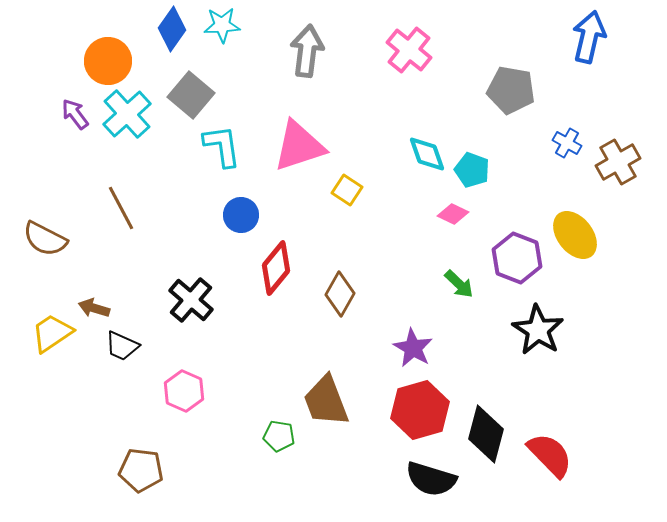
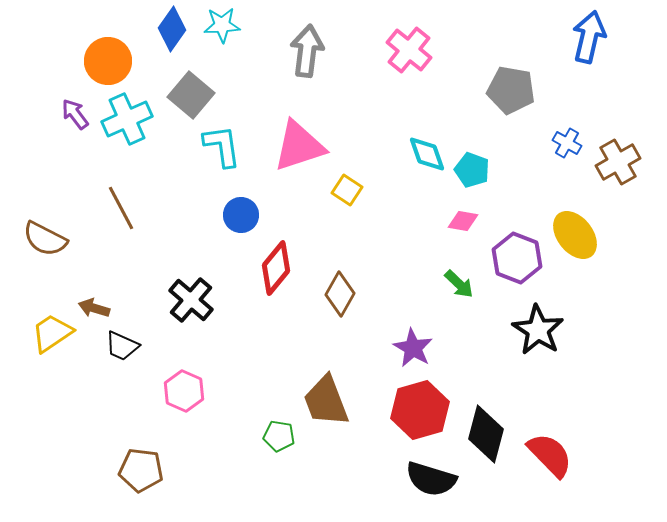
cyan cross: moved 5 px down; rotated 18 degrees clockwise
pink diamond: moved 10 px right, 7 px down; rotated 16 degrees counterclockwise
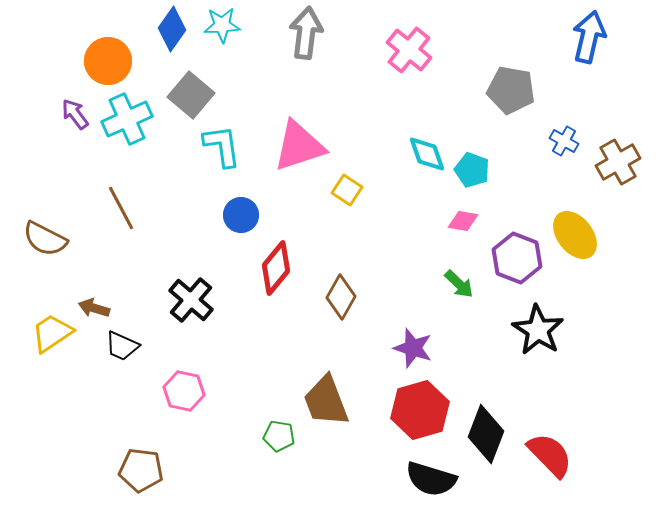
gray arrow: moved 1 px left, 18 px up
blue cross: moved 3 px left, 2 px up
brown diamond: moved 1 px right, 3 px down
purple star: rotated 12 degrees counterclockwise
pink hexagon: rotated 12 degrees counterclockwise
black diamond: rotated 6 degrees clockwise
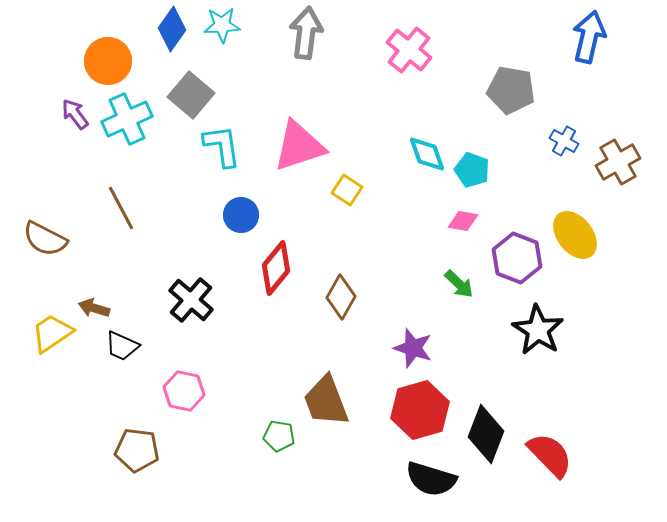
brown pentagon: moved 4 px left, 20 px up
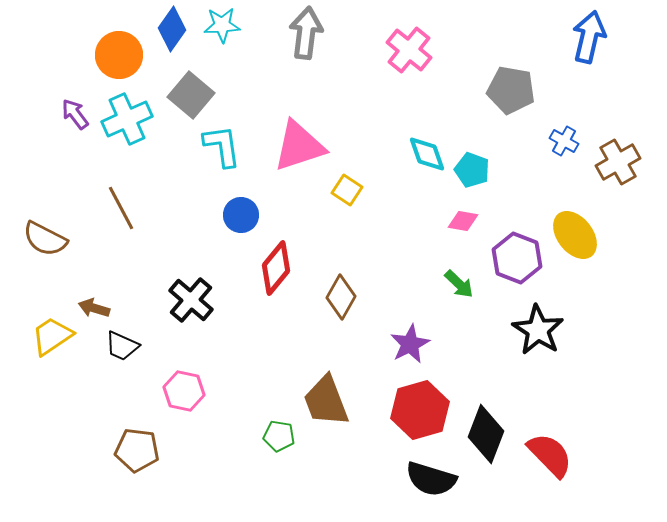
orange circle: moved 11 px right, 6 px up
yellow trapezoid: moved 3 px down
purple star: moved 3 px left, 4 px up; rotated 27 degrees clockwise
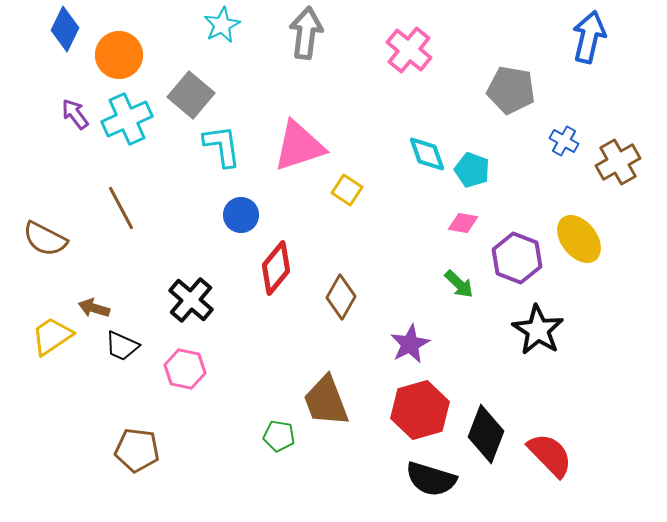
cyan star: rotated 24 degrees counterclockwise
blue diamond: moved 107 px left; rotated 9 degrees counterclockwise
pink diamond: moved 2 px down
yellow ellipse: moved 4 px right, 4 px down
pink hexagon: moved 1 px right, 22 px up
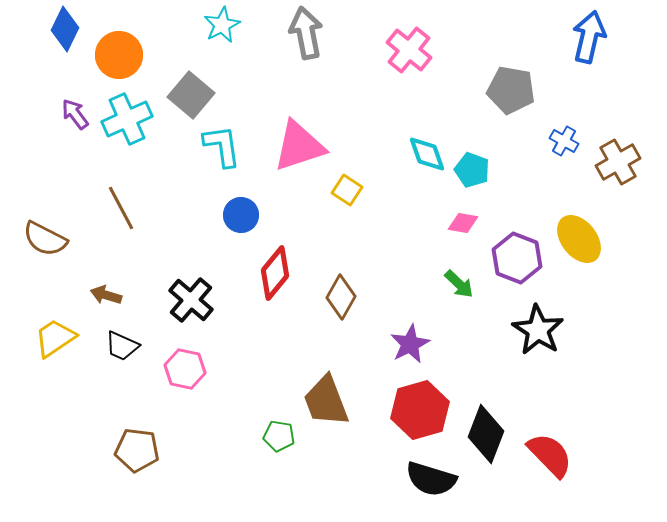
gray arrow: rotated 18 degrees counterclockwise
red diamond: moved 1 px left, 5 px down
brown arrow: moved 12 px right, 13 px up
yellow trapezoid: moved 3 px right, 2 px down
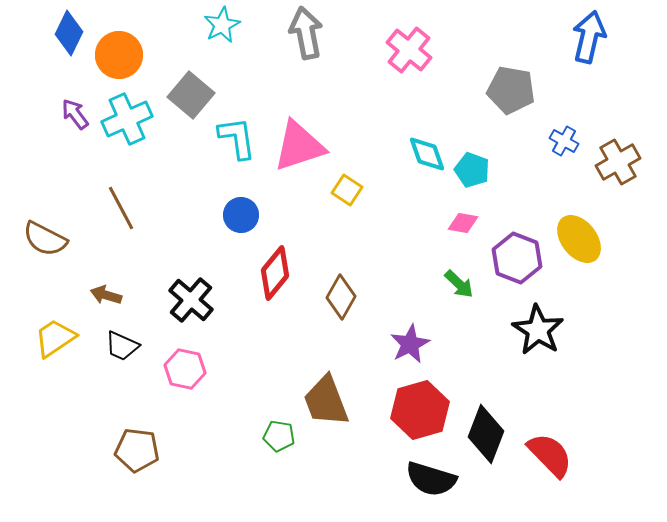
blue diamond: moved 4 px right, 4 px down
cyan L-shape: moved 15 px right, 8 px up
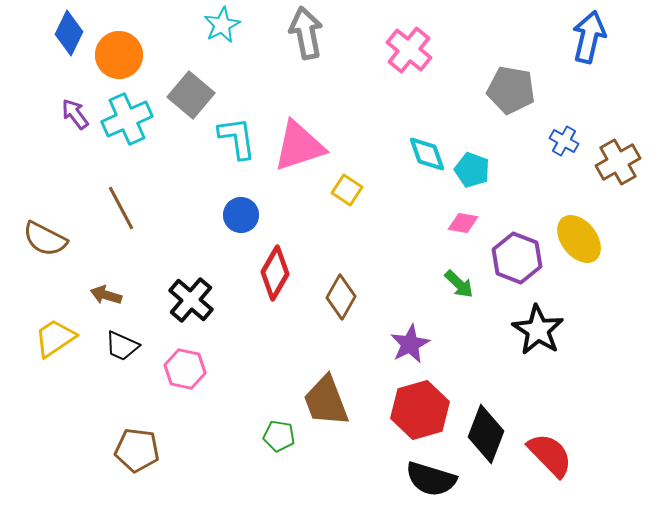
red diamond: rotated 10 degrees counterclockwise
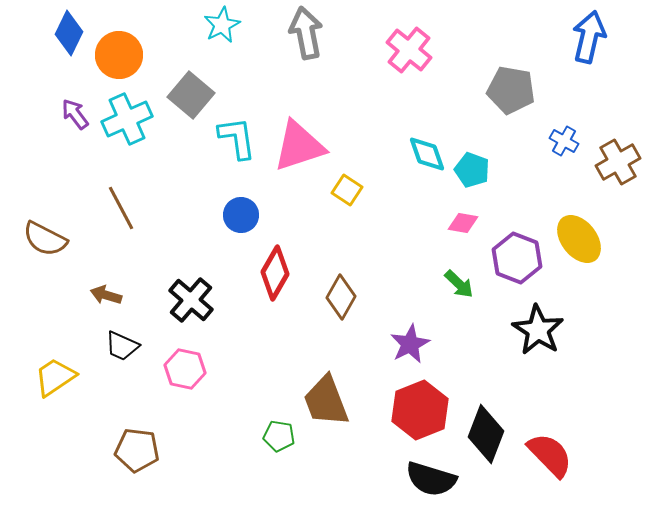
yellow trapezoid: moved 39 px down
red hexagon: rotated 6 degrees counterclockwise
